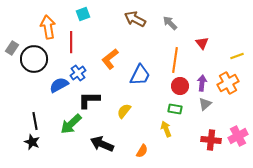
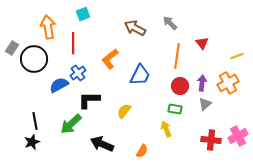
brown arrow: moved 9 px down
red line: moved 2 px right, 1 px down
orange line: moved 2 px right, 4 px up
black star: rotated 28 degrees clockwise
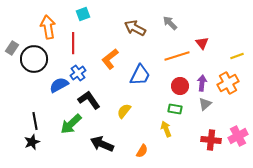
orange line: rotated 65 degrees clockwise
black L-shape: rotated 55 degrees clockwise
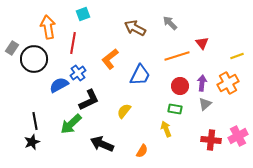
red line: rotated 10 degrees clockwise
black L-shape: rotated 100 degrees clockwise
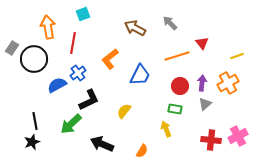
blue semicircle: moved 2 px left
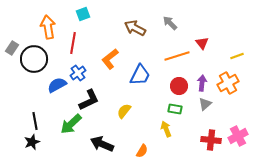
red circle: moved 1 px left
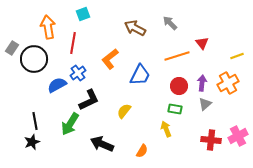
green arrow: moved 1 px left; rotated 15 degrees counterclockwise
